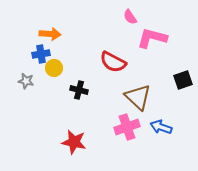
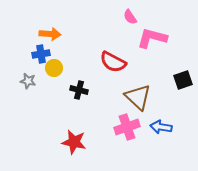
gray star: moved 2 px right
blue arrow: rotated 10 degrees counterclockwise
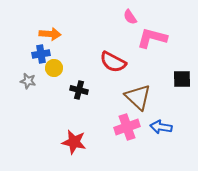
black square: moved 1 px left, 1 px up; rotated 18 degrees clockwise
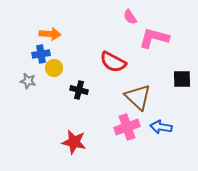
pink L-shape: moved 2 px right
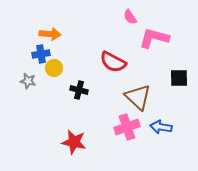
black square: moved 3 px left, 1 px up
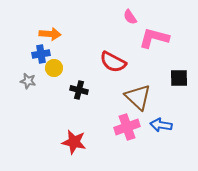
blue arrow: moved 2 px up
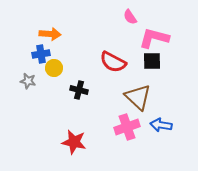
black square: moved 27 px left, 17 px up
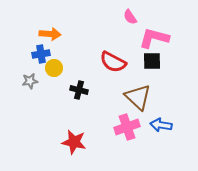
gray star: moved 2 px right; rotated 21 degrees counterclockwise
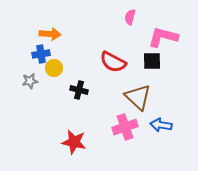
pink semicircle: rotated 49 degrees clockwise
pink L-shape: moved 9 px right, 1 px up
pink cross: moved 2 px left
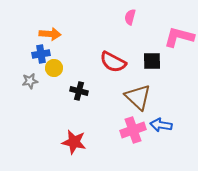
pink L-shape: moved 16 px right
black cross: moved 1 px down
pink cross: moved 8 px right, 3 px down
